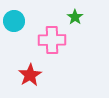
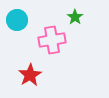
cyan circle: moved 3 px right, 1 px up
pink cross: rotated 8 degrees counterclockwise
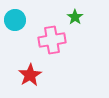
cyan circle: moved 2 px left
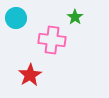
cyan circle: moved 1 px right, 2 px up
pink cross: rotated 16 degrees clockwise
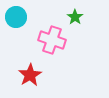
cyan circle: moved 1 px up
pink cross: rotated 12 degrees clockwise
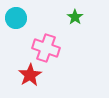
cyan circle: moved 1 px down
pink cross: moved 6 px left, 8 px down
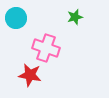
green star: rotated 21 degrees clockwise
red star: rotated 30 degrees counterclockwise
